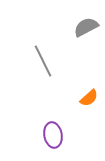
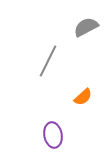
gray line: moved 5 px right; rotated 52 degrees clockwise
orange semicircle: moved 6 px left, 1 px up
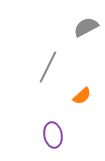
gray line: moved 6 px down
orange semicircle: moved 1 px left, 1 px up
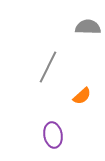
gray semicircle: moved 2 px right; rotated 30 degrees clockwise
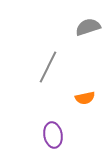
gray semicircle: rotated 20 degrees counterclockwise
orange semicircle: moved 3 px right, 2 px down; rotated 30 degrees clockwise
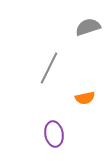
gray line: moved 1 px right, 1 px down
purple ellipse: moved 1 px right, 1 px up
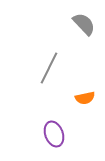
gray semicircle: moved 4 px left, 3 px up; rotated 65 degrees clockwise
purple ellipse: rotated 10 degrees counterclockwise
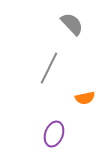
gray semicircle: moved 12 px left
purple ellipse: rotated 40 degrees clockwise
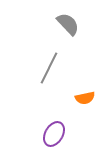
gray semicircle: moved 4 px left
purple ellipse: rotated 10 degrees clockwise
